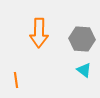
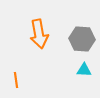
orange arrow: moved 1 px down; rotated 12 degrees counterclockwise
cyan triangle: rotated 35 degrees counterclockwise
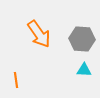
orange arrow: rotated 24 degrees counterclockwise
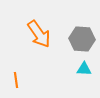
cyan triangle: moved 1 px up
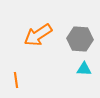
orange arrow: moved 1 px left, 1 px down; rotated 92 degrees clockwise
gray hexagon: moved 2 px left
